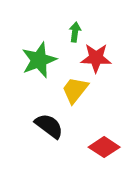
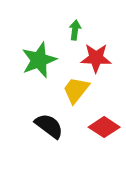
green arrow: moved 2 px up
yellow trapezoid: moved 1 px right
red diamond: moved 20 px up
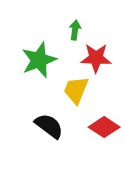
yellow trapezoid: rotated 16 degrees counterclockwise
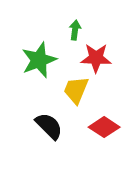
black semicircle: rotated 8 degrees clockwise
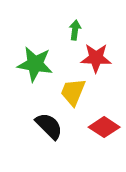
green star: moved 4 px left, 4 px down; rotated 30 degrees clockwise
yellow trapezoid: moved 3 px left, 2 px down
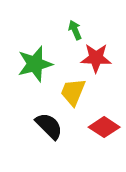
green arrow: rotated 30 degrees counterclockwise
green star: rotated 24 degrees counterclockwise
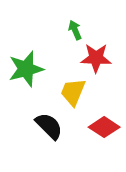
green star: moved 9 px left, 5 px down
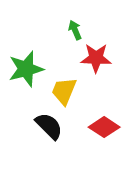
yellow trapezoid: moved 9 px left, 1 px up
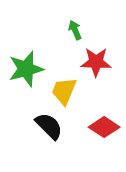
red star: moved 4 px down
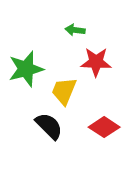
green arrow: rotated 60 degrees counterclockwise
